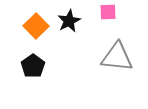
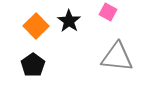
pink square: rotated 30 degrees clockwise
black star: rotated 10 degrees counterclockwise
black pentagon: moved 1 px up
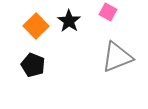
gray triangle: rotated 28 degrees counterclockwise
black pentagon: rotated 15 degrees counterclockwise
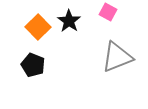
orange square: moved 2 px right, 1 px down
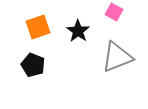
pink square: moved 6 px right
black star: moved 9 px right, 10 px down
orange square: rotated 25 degrees clockwise
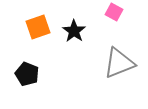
black star: moved 4 px left
gray triangle: moved 2 px right, 6 px down
black pentagon: moved 6 px left, 9 px down
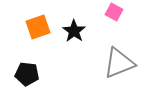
black pentagon: rotated 15 degrees counterclockwise
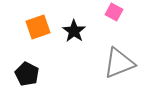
black pentagon: rotated 20 degrees clockwise
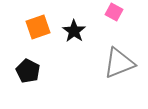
black pentagon: moved 1 px right, 3 px up
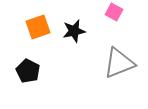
black star: rotated 25 degrees clockwise
